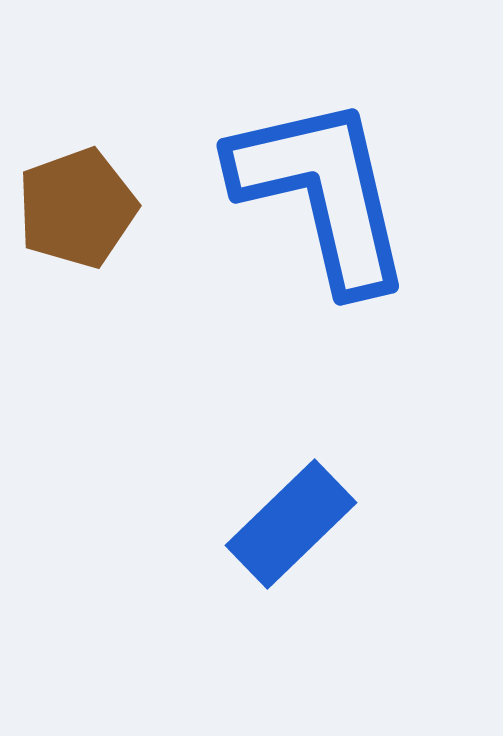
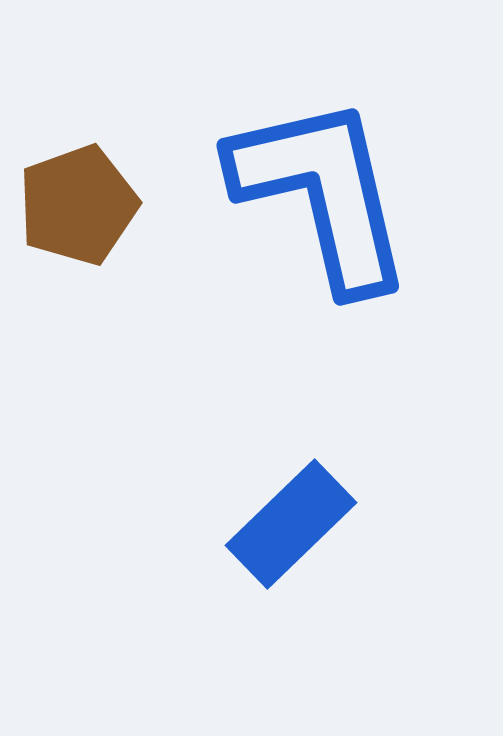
brown pentagon: moved 1 px right, 3 px up
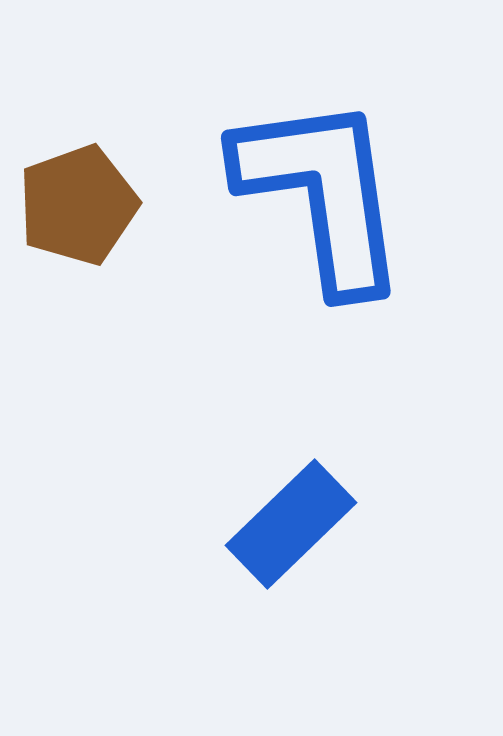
blue L-shape: rotated 5 degrees clockwise
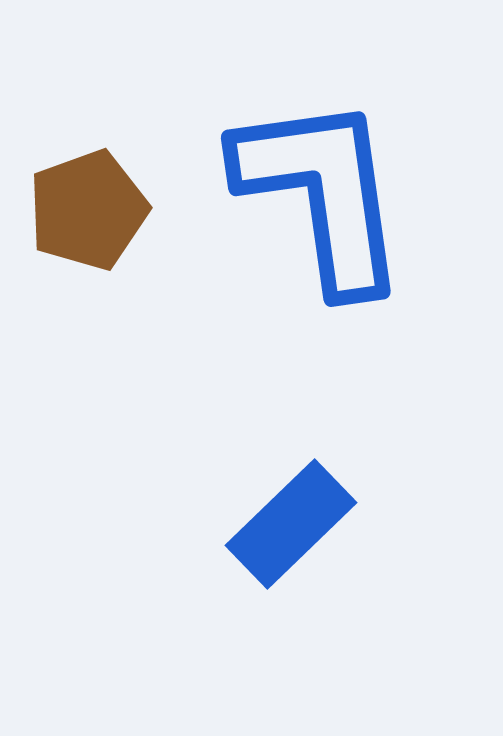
brown pentagon: moved 10 px right, 5 px down
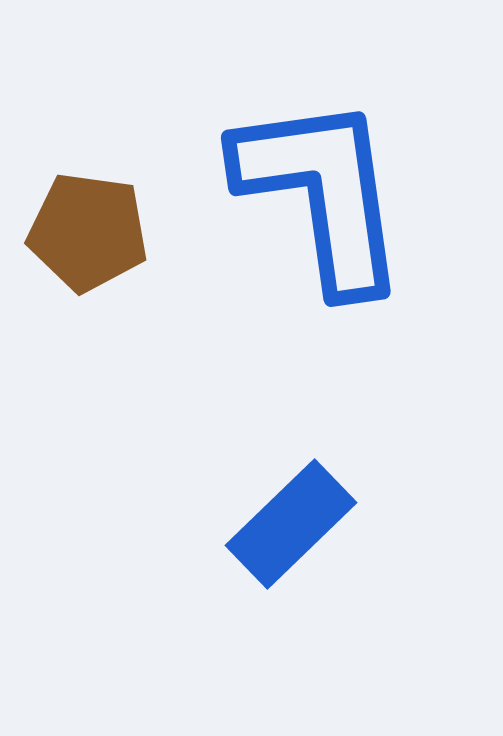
brown pentagon: moved 22 px down; rotated 28 degrees clockwise
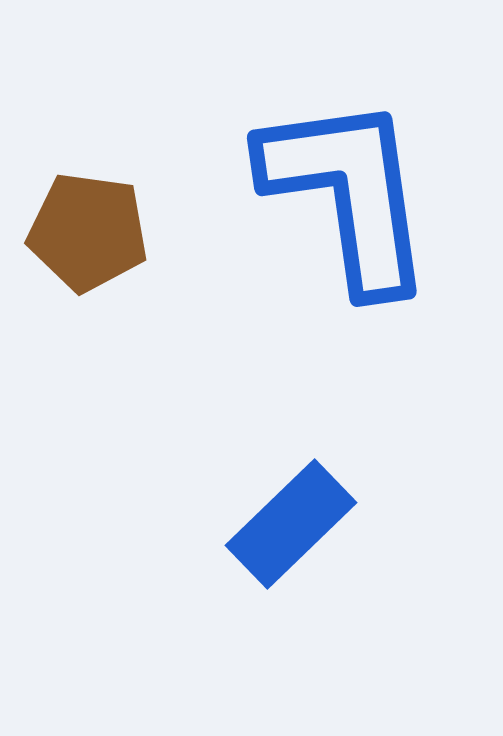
blue L-shape: moved 26 px right
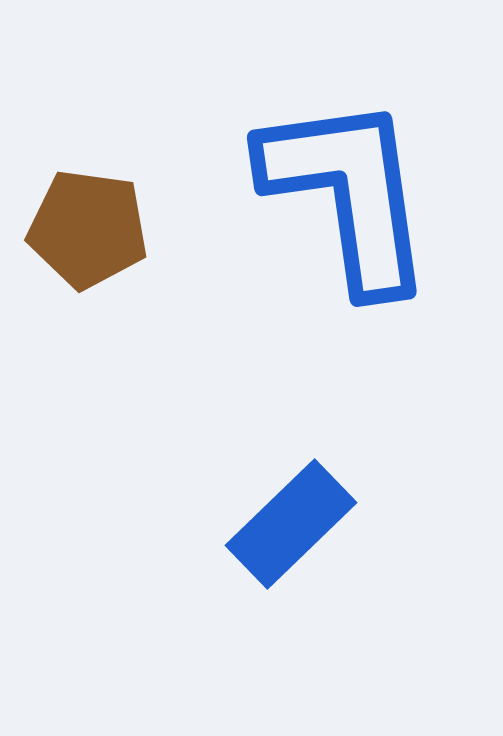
brown pentagon: moved 3 px up
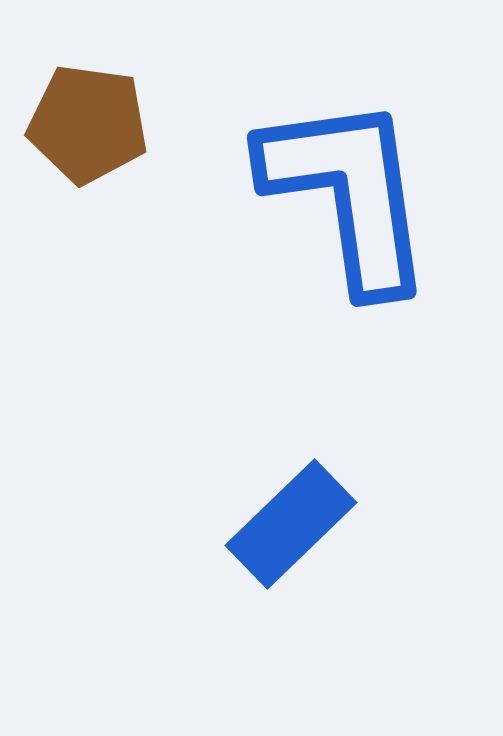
brown pentagon: moved 105 px up
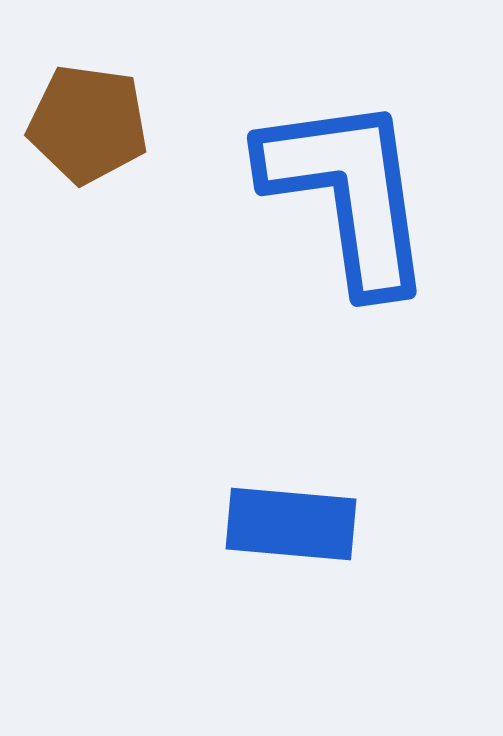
blue rectangle: rotated 49 degrees clockwise
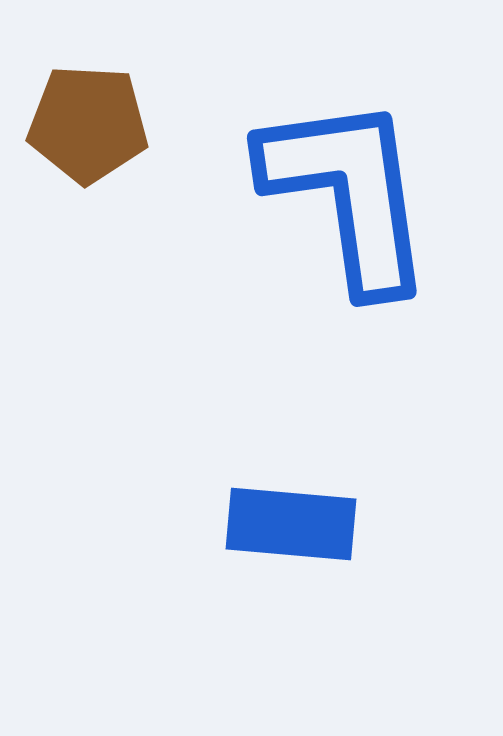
brown pentagon: rotated 5 degrees counterclockwise
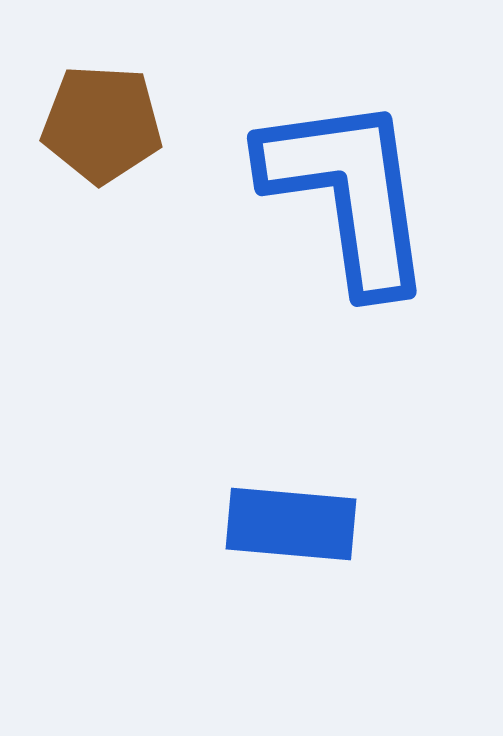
brown pentagon: moved 14 px right
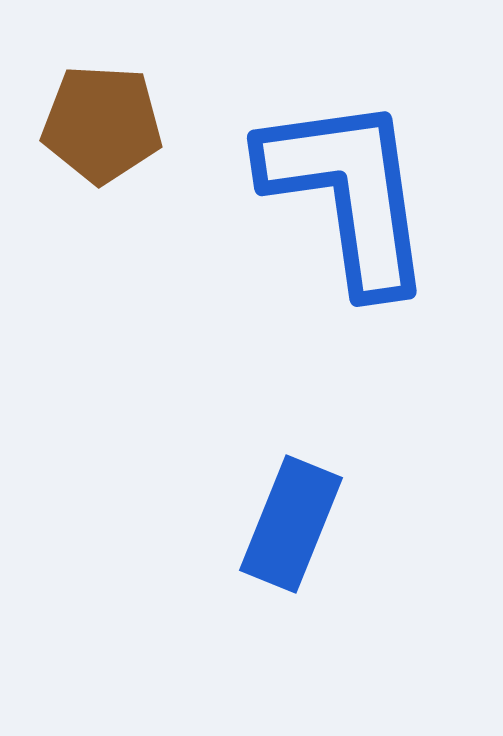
blue rectangle: rotated 73 degrees counterclockwise
